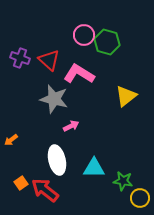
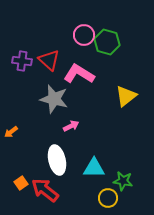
purple cross: moved 2 px right, 3 px down; rotated 12 degrees counterclockwise
orange arrow: moved 8 px up
yellow circle: moved 32 px left
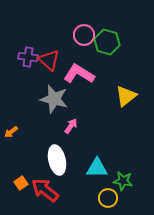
purple cross: moved 6 px right, 4 px up
pink arrow: rotated 28 degrees counterclockwise
cyan triangle: moved 3 px right
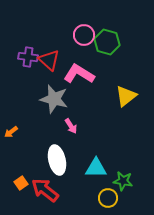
pink arrow: rotated 112 degrees clockwise
cyan triangle: moved 1 px left
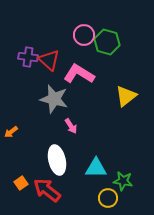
red arrow: moved 2 px right
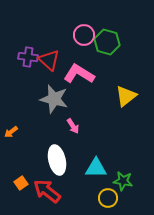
pink arrow: moved 2 px right
red arrow: moved 1 px down
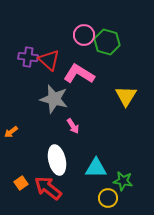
yellow triangle: rotated 20 degrees counterclockwise
red arrow: moved 1 px right, 3 px up
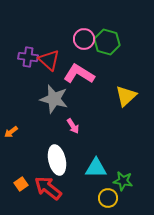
pink circle: moved 4 px down
yellow triangle: rotated 15 degrees clockwise
orange square: moved 1 px down
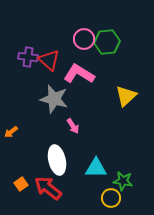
green hexagon: rotated 20 degrees counterclockwise
yellow circle: moved 3 px right
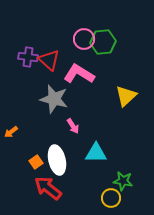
green hexagon: moved 4 px left
cyan triangle: moved 15 px up
orange square: moved 15 px right, 22 px up
